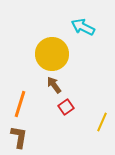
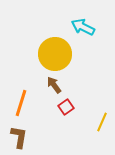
yellow circle: moved 3 px right
orange line: moved 1 px right, 1 px up
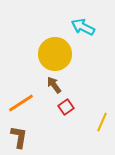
orange line: rotated 40 degrees clockwise
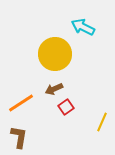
brown arrow: moved 4 px down; rotated 78 degrees counterclockwise
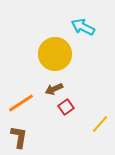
yellow line: moved 2 px left, 2 px down; rotated 18 degrees clockwise
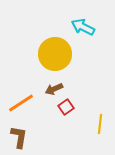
yellow line: rotated 36 degrees counterclockwise
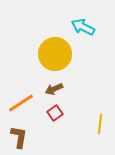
red square: moved 11 px left, 6 px down
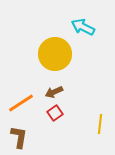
brown arrow: moved 3 px down
